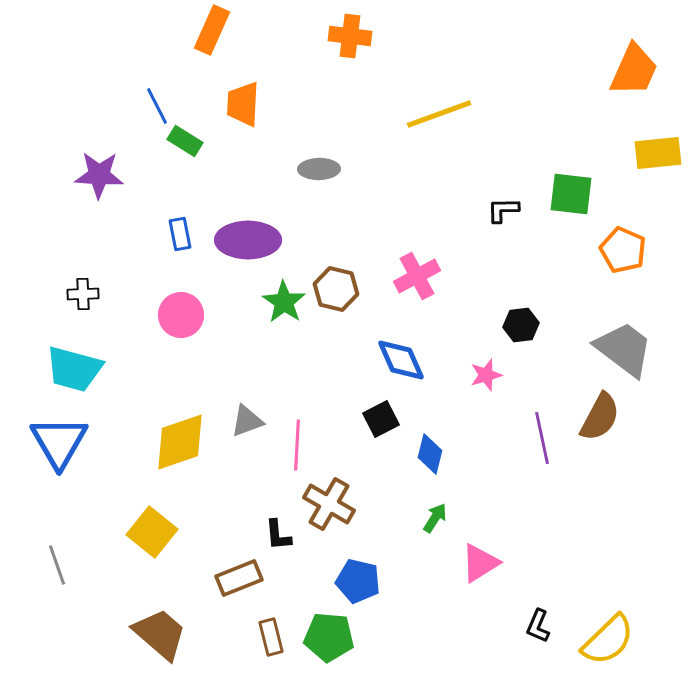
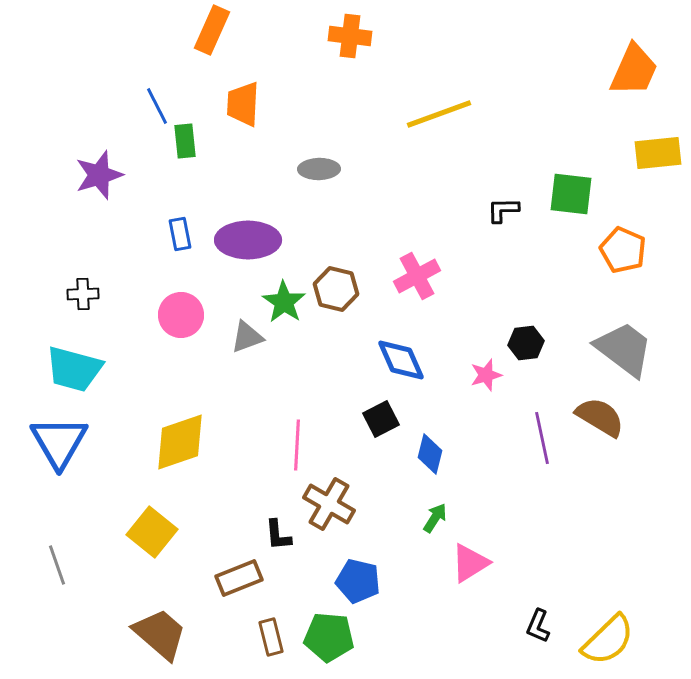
green rectangle at (185, 141): rotated 52 degrees clockwise
purple star at (99, 175): rotated 21 degrees counterclockwise
black hexagon at (521, 325): moved 5 px right, 18 px down
brown semicircle at (600, 417): rotated 87 degrees counterclockwise
gray triangle at (247, 421): moved 84 px up
pink triangle at (480, 563): moved 10 px left
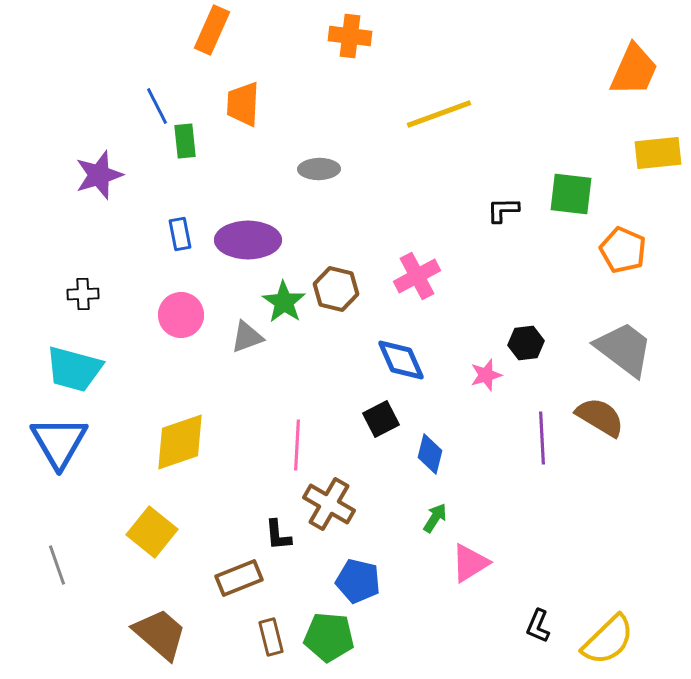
purple line at (542, 438): rotated 9 degrees clockwise
